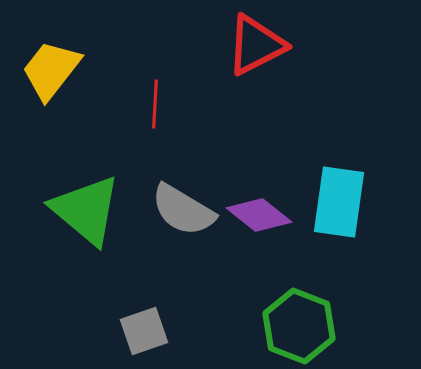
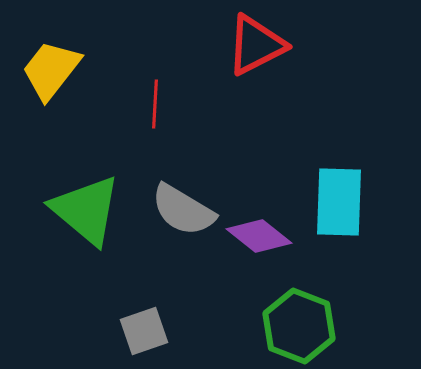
cyan rectangle: rotated 6 degrees counterclockwise
purple diamond: moved 21 px down
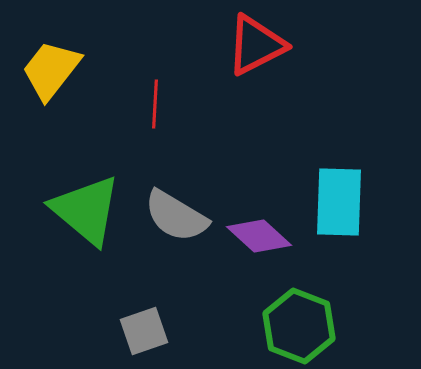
gray semicircle: moved 7 px left, 6 px down
purple diamond: rotated 4 degrees clockwise
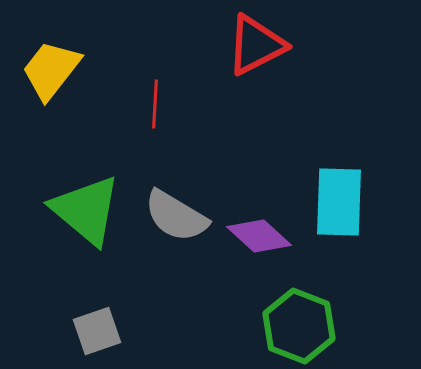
gray square: moved 47 px left
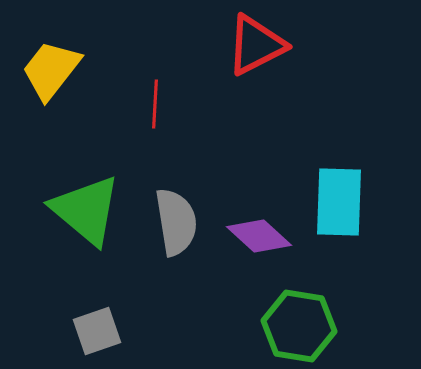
gray semicircle: moved 6 px down; rotated 130 degrees counterclockwise
green hexagon: rotated 12 degrees counterclockwise
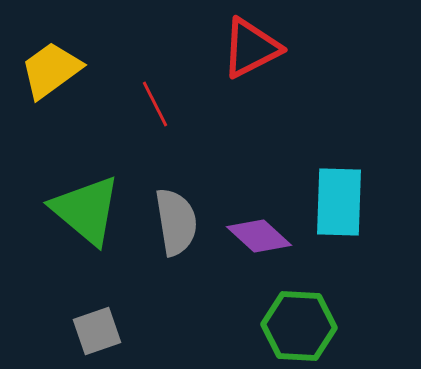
red triangle: moved 5 px left, 3 px down
yellow trapezoid: rotated 16 degrees clockwise
red line: rotated 30 degrees counterclockwise
green hexagon: rotated 6 degrees counterclockwise
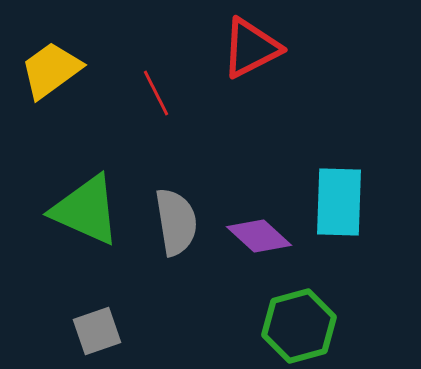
red line: moved 1 px right, 11 px up
green triangle: rotated 16 degrees counterclockwise
green hexagon: rotated 18 degrees counterclockwise
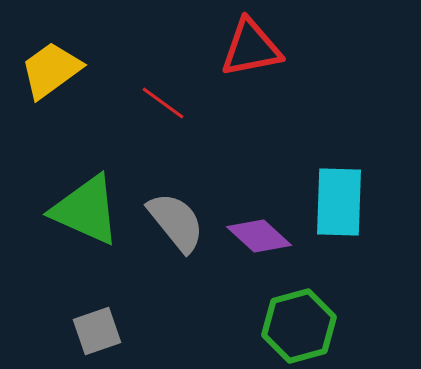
red triangle: rotated 16 degrees clockwise
red line: moved 7 px right, 10 px down; rotated 27 degrees counterclockwise
gray semicircle: rotated 30 degrees counterclockwise
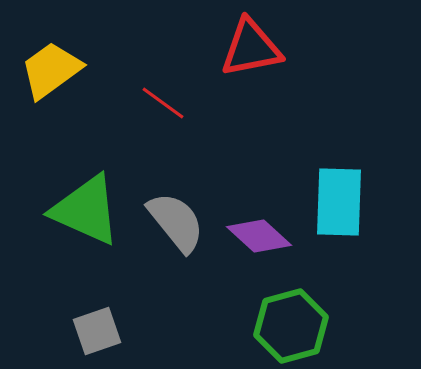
green hexagon: moved 8 px left
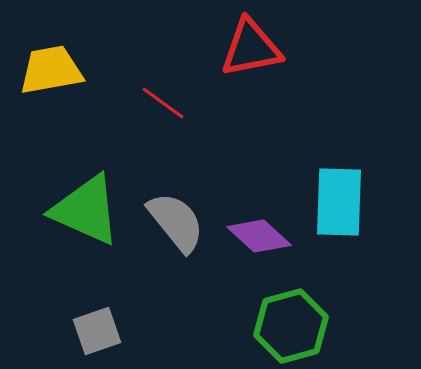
yellow trapezoid: rotated 26 degrees clockwise
